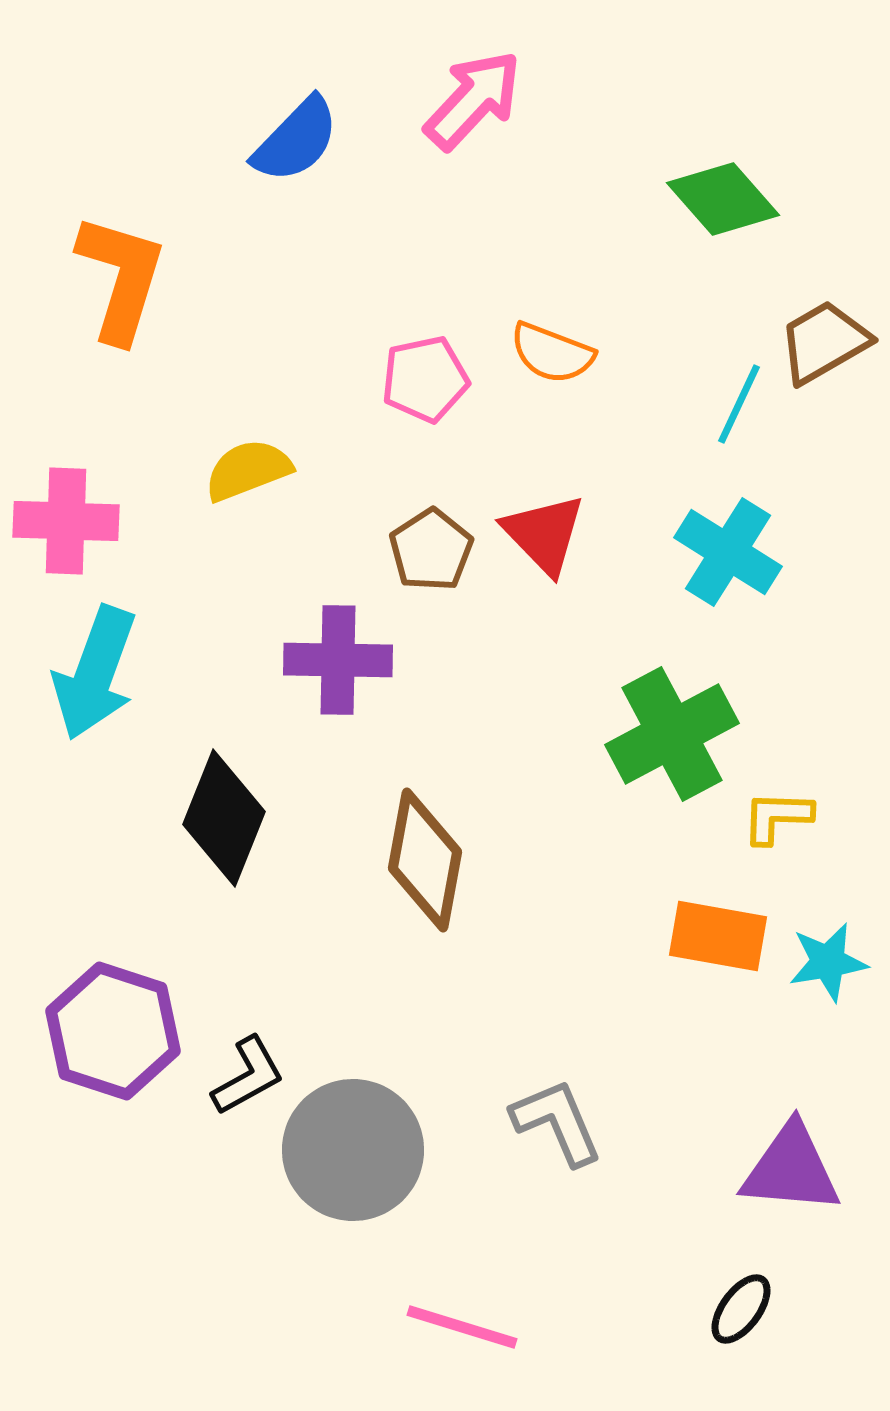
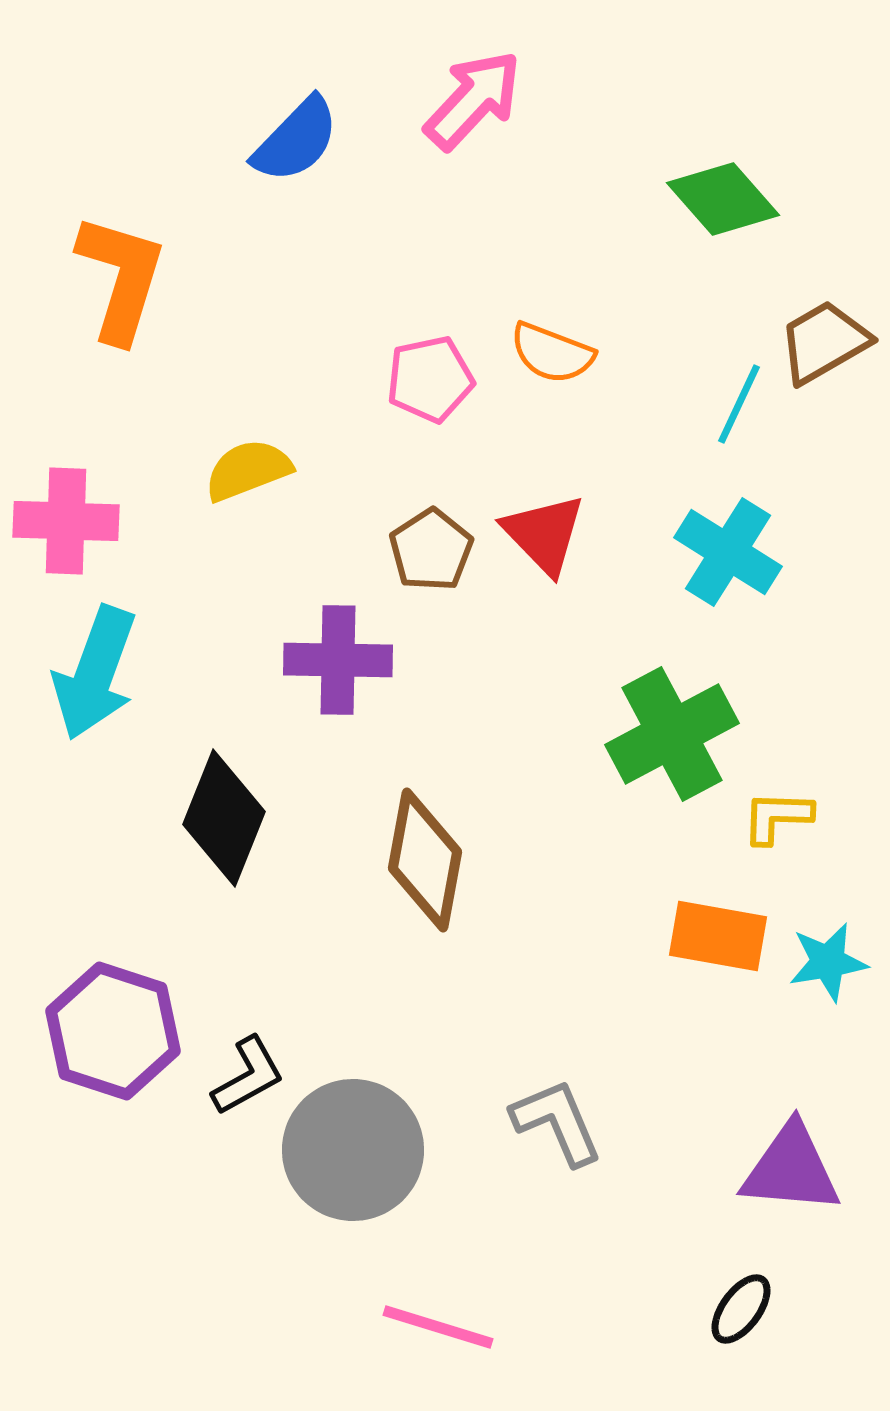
pink pentagon: moved 5 px right
pink line: moved 24 px left
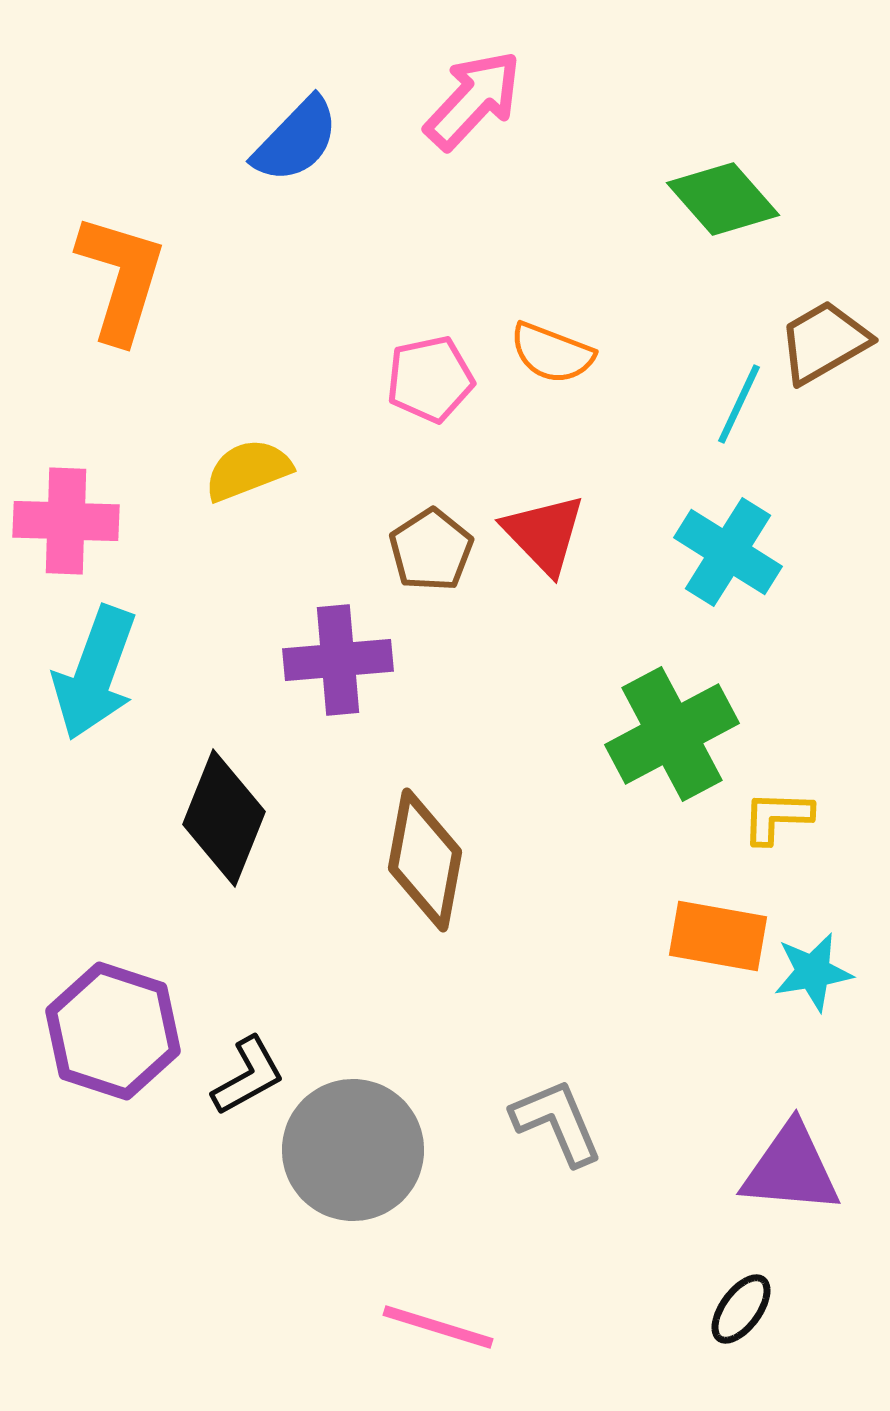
purple cross: rotated 6 degrees counterclockwise
cyan star: moved 15 px left, 10 px down
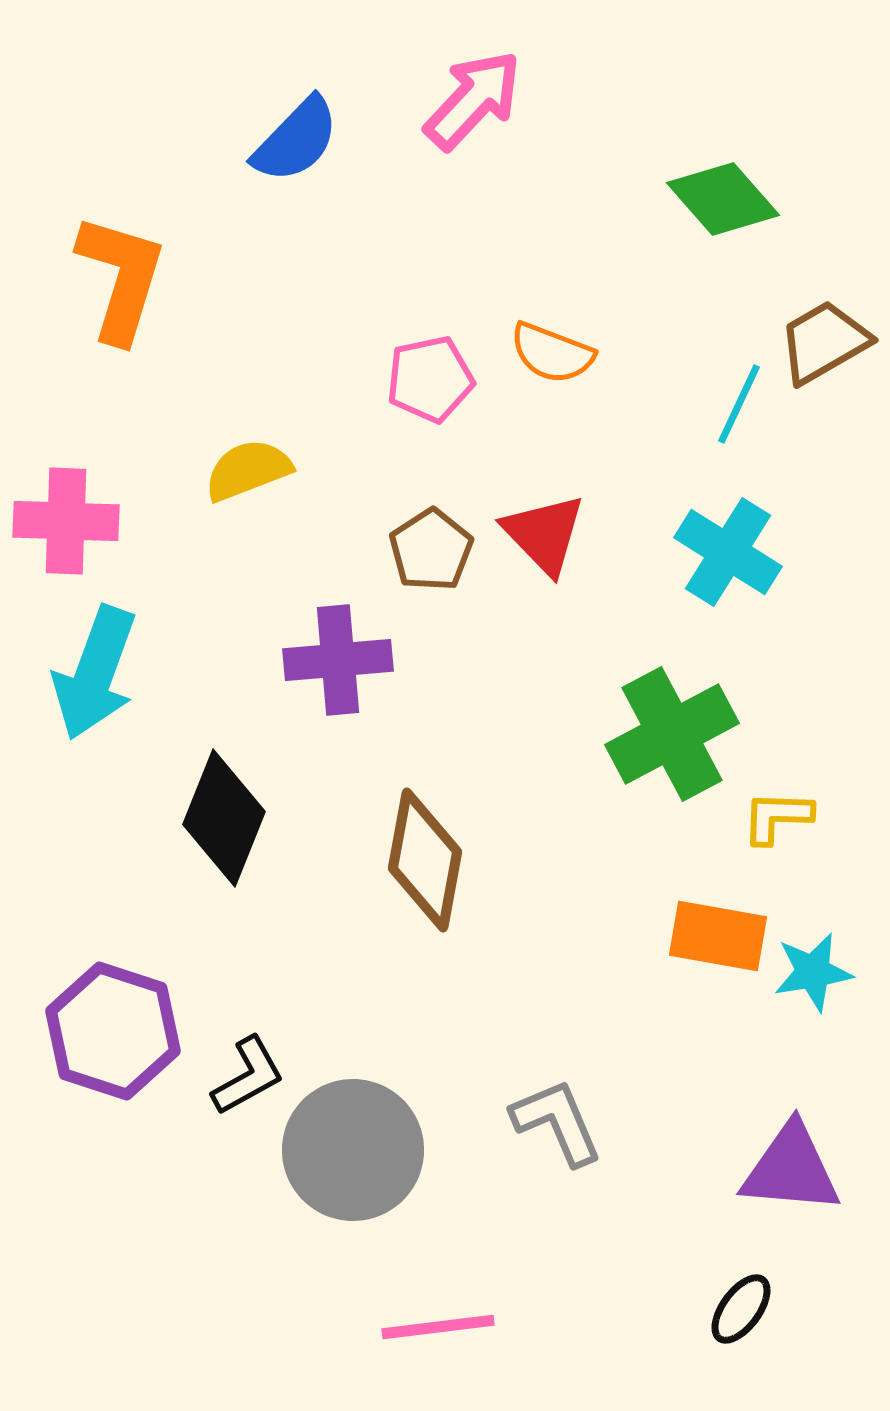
pink line: rotated 24 degrees counterclockwise
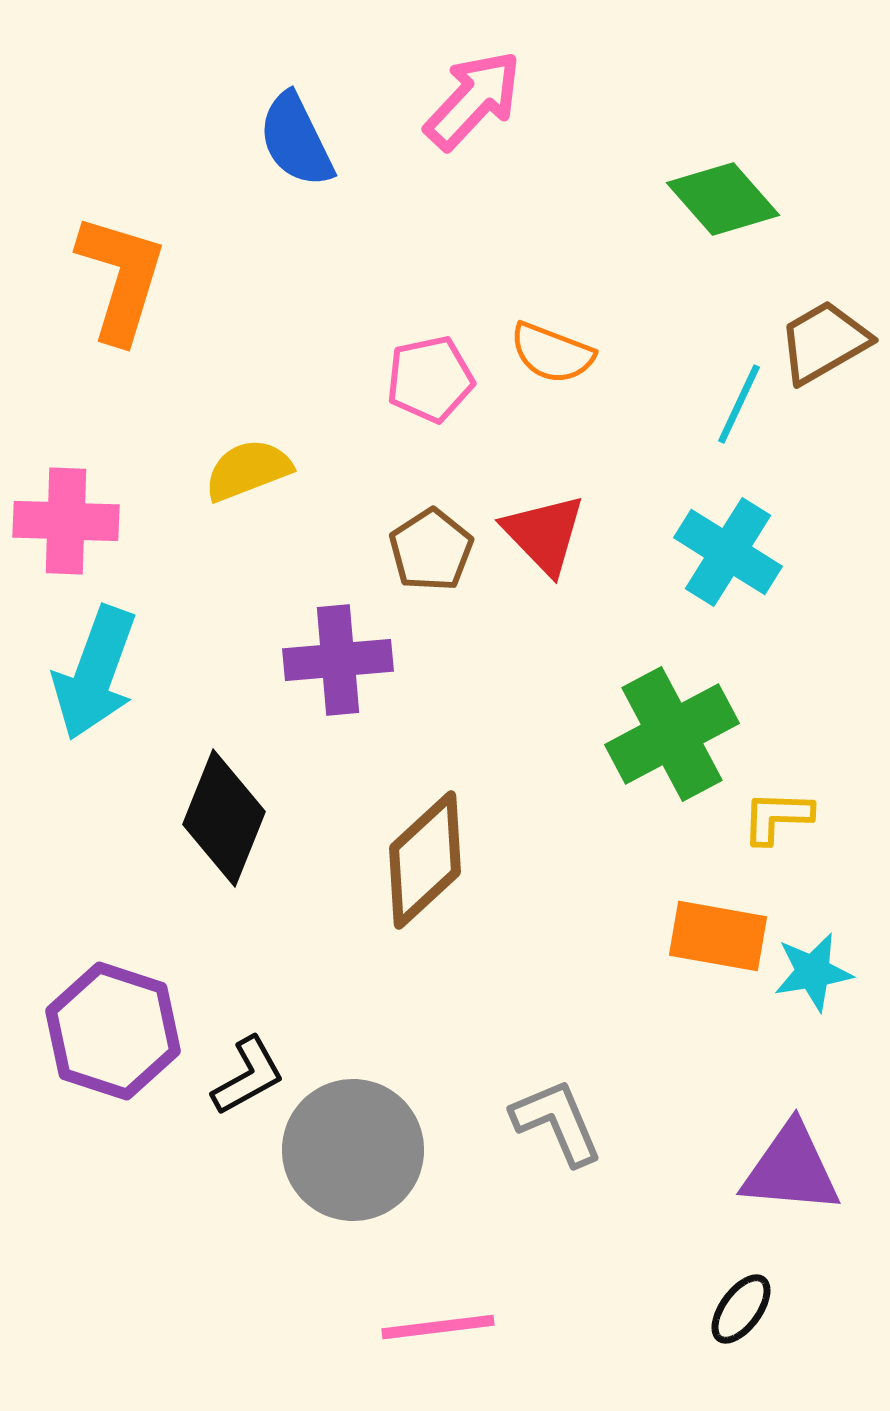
blue semicircle: rotated 110 degrees clockwise
brown diamond: rotated 37 degrees clockwise
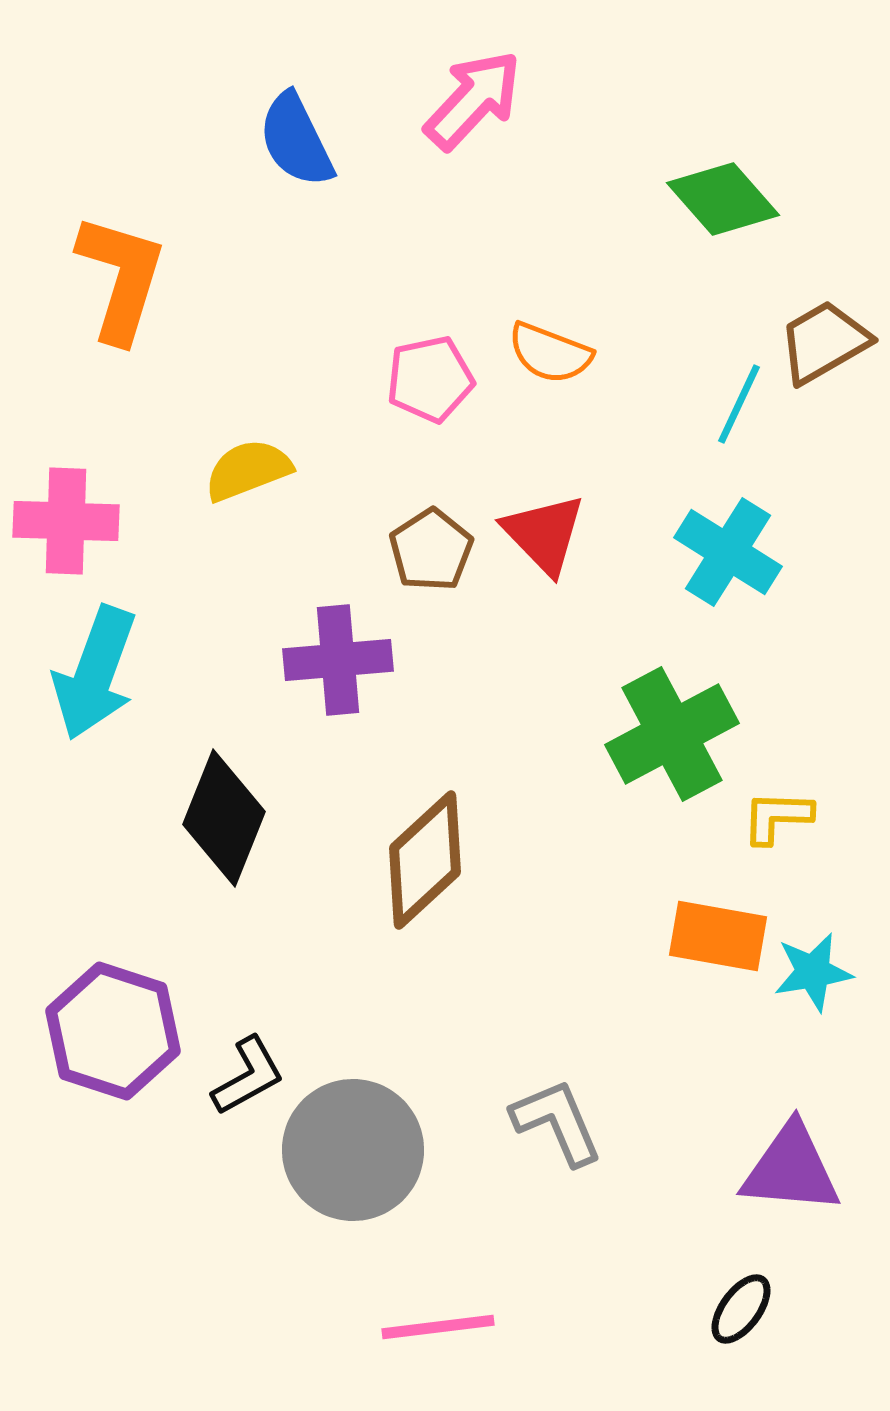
orange semicircle: moved 2 px left
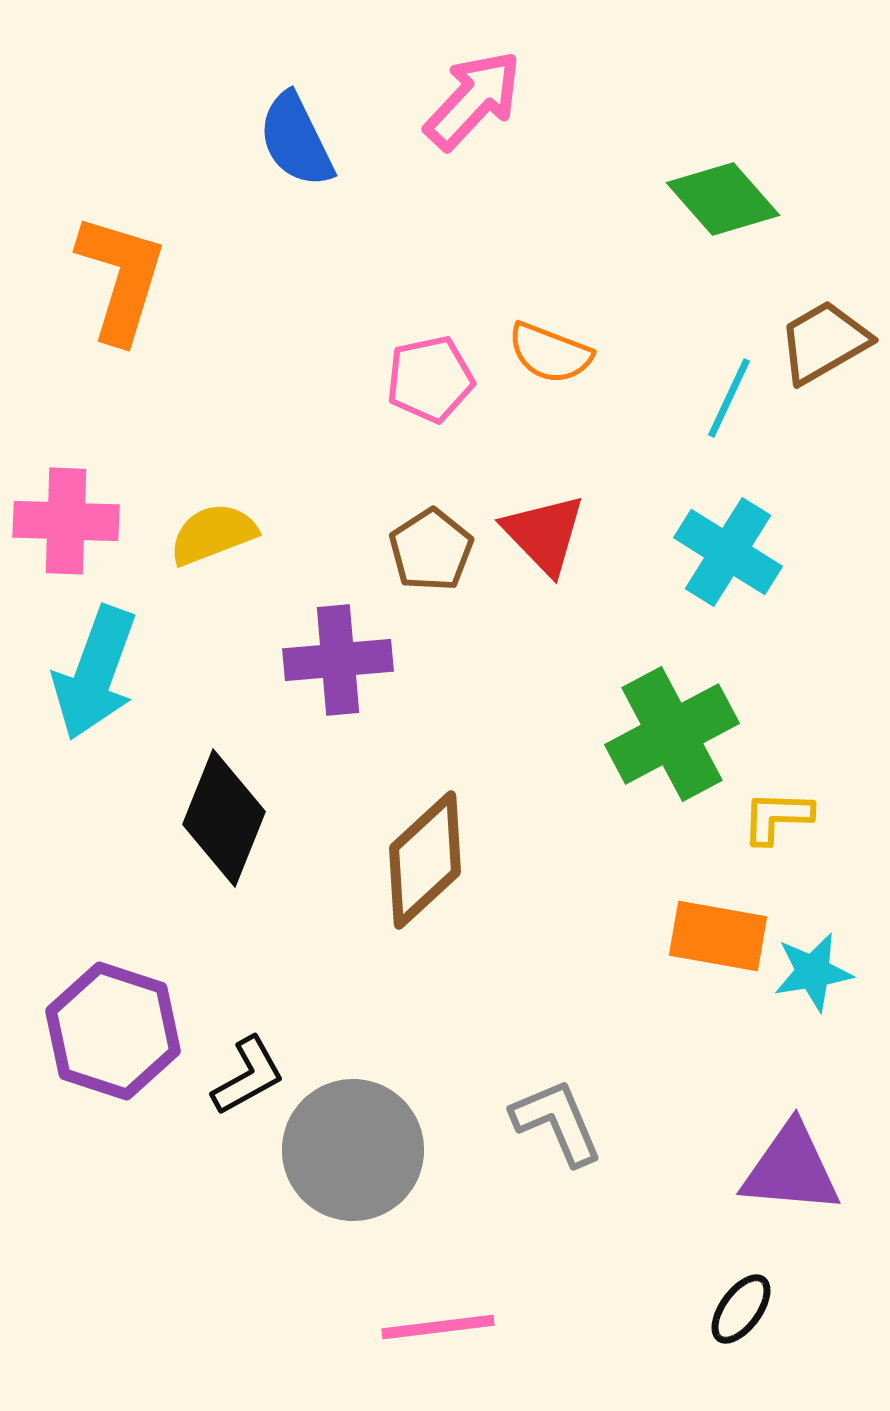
cyan line: moved 10 px left, 6 px up
yellow semicircle: moved 35 px left, 64 px down
